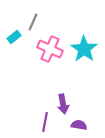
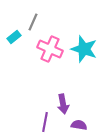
cyan star: rotated 16 degrees counterclockwise
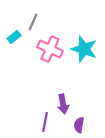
purple semicircle: rotated 91 degrees counterclockwise
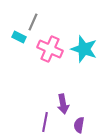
cyan rectangle: moved 5 px right; rotated 64 degrees clockwise
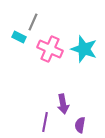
purple semicircle: moved 1 px right
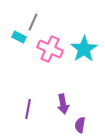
cyan star: rotated 20 degrees clockwise
purple line: moved 17 px left, 13 px up
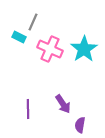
purple arrow: rotated 24 degrees counterclockwise
purple line: rotated 12 degrees counterclockwise
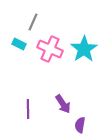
cyan rectangle: moved 7 px down
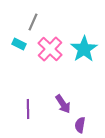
pink cross: rotated 20 degrees clockwise
